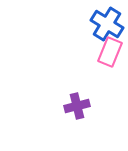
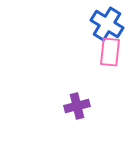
pink rectangle: rotated 16 degrees counterclockwise
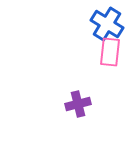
purple cross: moved 1 px right, 2 px up
